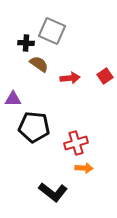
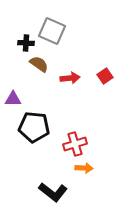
red cross: moved 1 px left, 1 px down
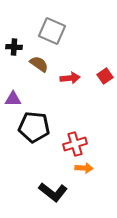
black cross: moved 12 px left, 4 px down
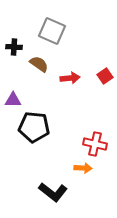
purple triangle: moved 1 px down
red cross: moved 20 px right; rotated 30 degrees clockwise
orange arrow: moved 1 px left
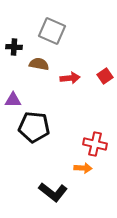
brown semicircle: rotated 24 degrees counterclockwise
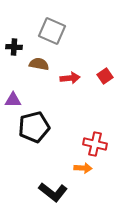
black pentagon: rotated 20 degrees counterclockwise
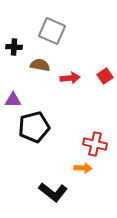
brown semicircle: moved 1 px right, 1 px down
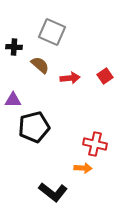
gray square: moved 1 px down
brown semicircle: rotated 30 degrees clockwise
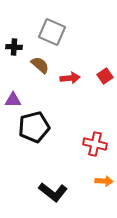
orange arrow: moved 21 px right, 13 px down
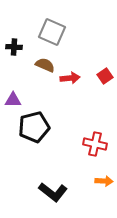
brown semicircle: moved 5 px right; rotated 18 degrees counterclockwise
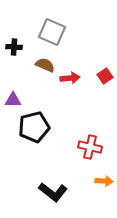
red cross: moved 5 px left, 3 px down
